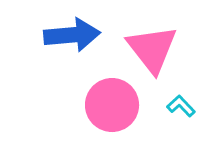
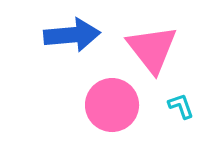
cyan L-shape: rotated 24 degrees clockwise
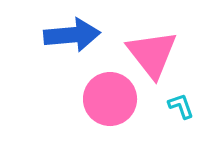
pink triangle: moved 5 px down
pink circle: moved 2 px left, 6 px up
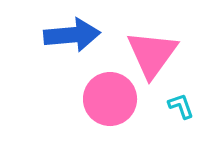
pink triangle: rotated 14 degrees clockwise
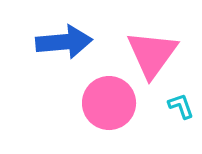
blue arrow: moved 8 px left, 7 px down
pink circle: moved 1 px left, 4 px down
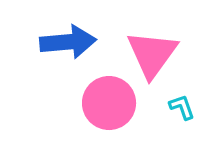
blue arrow: moved 4 px right
cyan L-shape: moved 1 px right, 1 px down
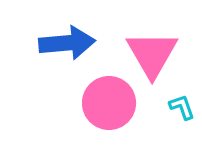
blue arrow: moved 1 px left, 1 px down
pink triangle: rotated 6 degrees counterclockwise
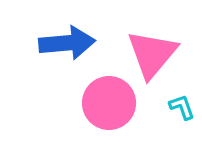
pink triangle: rotated 10 degrees clockwise
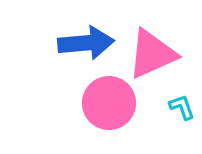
blue arrow: moved 19 px right
pink triangle: rotated 26 degrees clockwise
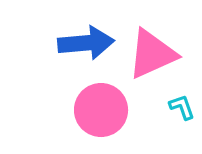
pink circle: moved 8 px left, 7 px down
